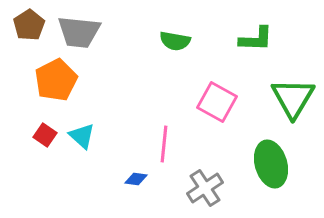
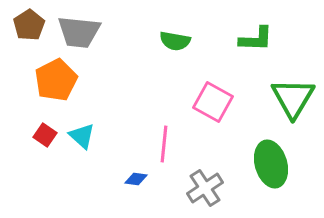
pink square: moved 4 px left
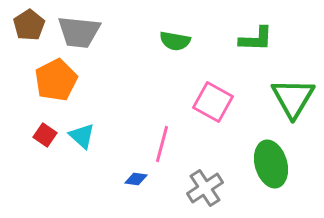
pink line: moved 2 px left; rotated 9 degrees clockwise
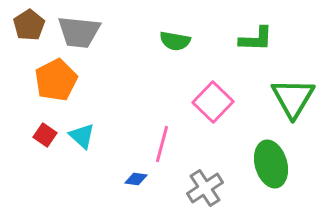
pink square: rotated 15 degrees clockwise
